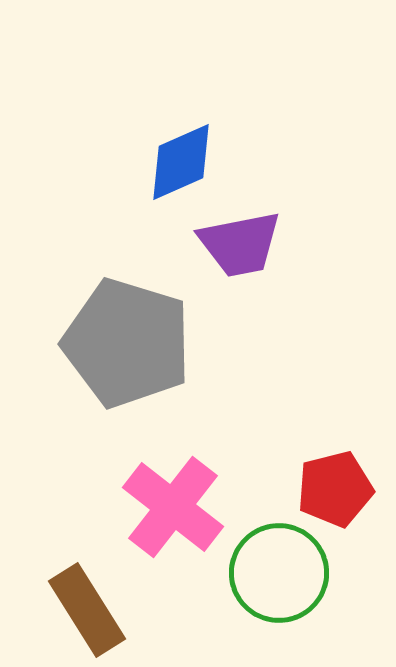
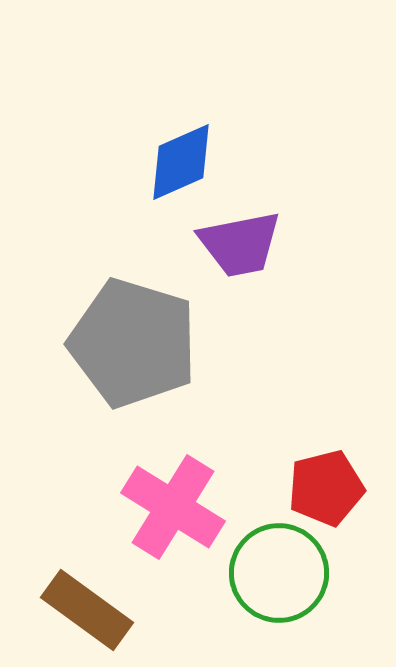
gray pentagon: moved 6 px right
red pentagon: moved 9 px left, 1 px up
pink cross: rotated 6 degrees counterclockwise
brown rectangle: rotated 22 degrees counterclockwise
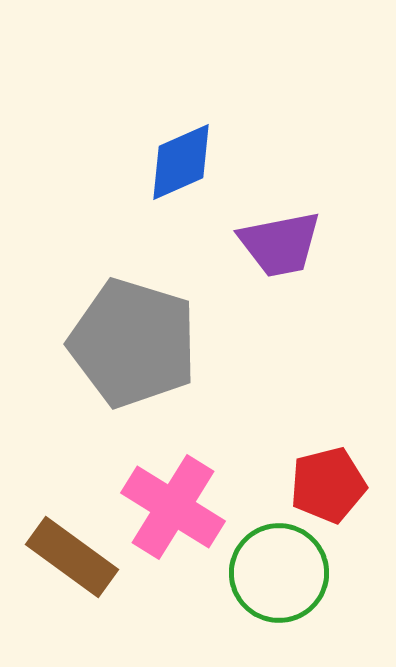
purple trapezoid: moved 40 px right
red pentagon: moved 2 px right, 3 px up
brown rectangle: moved 15 px left, 53 px up
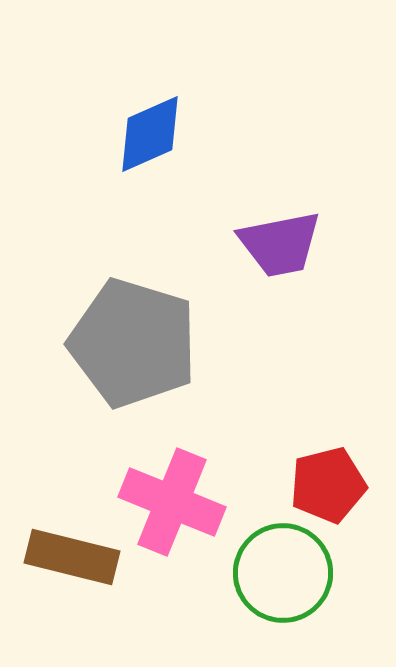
blue diamond: moved 31 px left, 28 px up
pink cross: moved 1 px left, 5 px up; rotated 10 degrees counterclockwise
brown rectangle: rotated 22 degrees counterclockwise
green circle: moved 4 px right
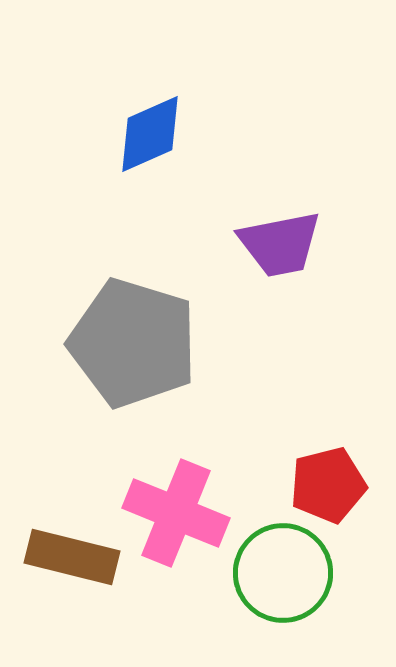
pink cross: moved 4 px right, 11 px down
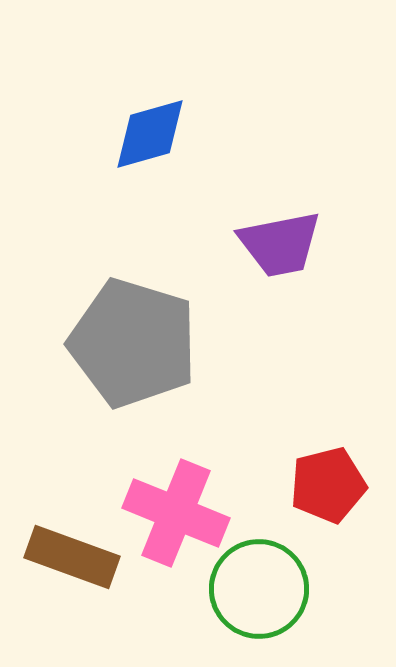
blue diamond: rotated 8 degrees clockwise
brown rectangle: rotated 6 degrees clockwise
green circle: moved 24 px left, 16 px down
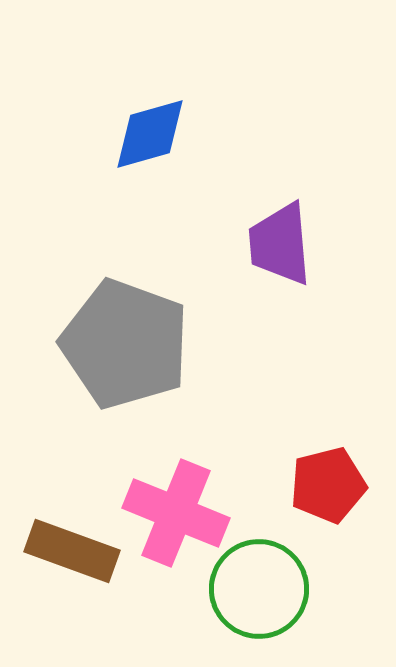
purple trapezoid: rotated 96 degrees clockwise
gray pentagon: moved 8 px left, 1 px down; rotated 3 degrees clockwise
brown rectangle: moved 6 px up
